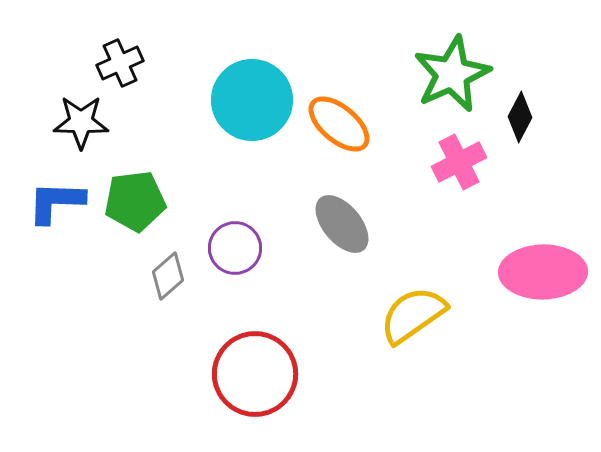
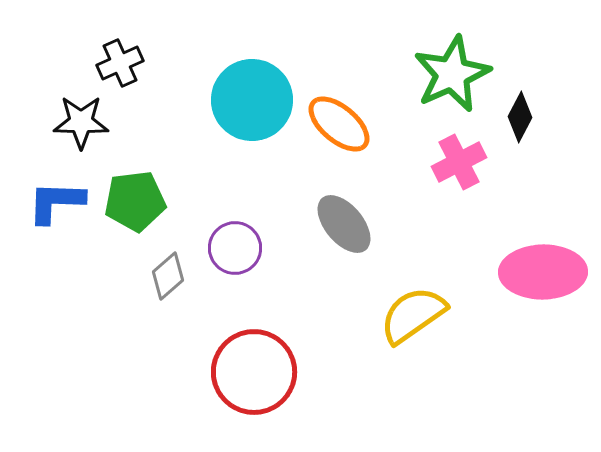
gray ellipse: moved 2 px right
red circle: moved 1 px left, 2 px up
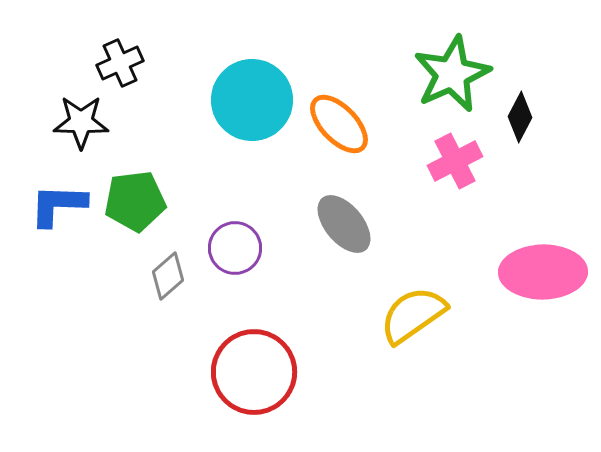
orange ellipse: rotated 6 degrees clockwise
pink cross: moved 4 px left, 1 px up
blue L-shape: moved 2 px right, 3 px down
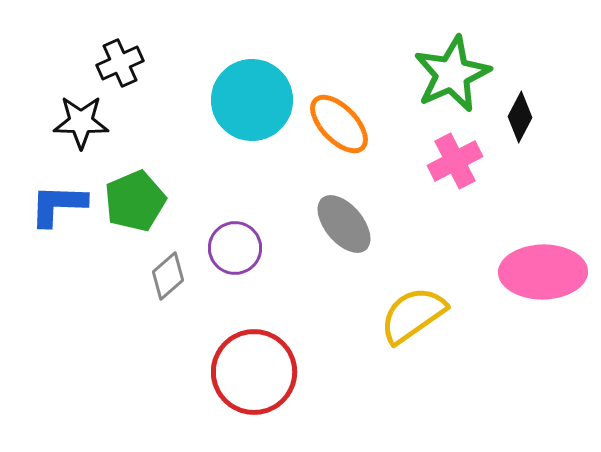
green pentagon: rotated 16 degrees counterclockwise
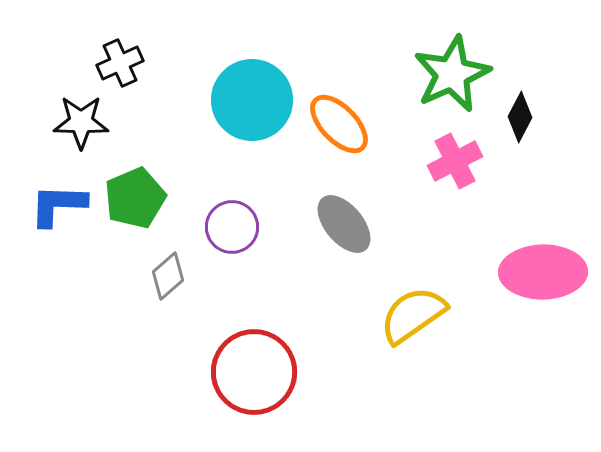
green pentagon: moved 3 px up
purple circle: moved 3 px left, 21 px up
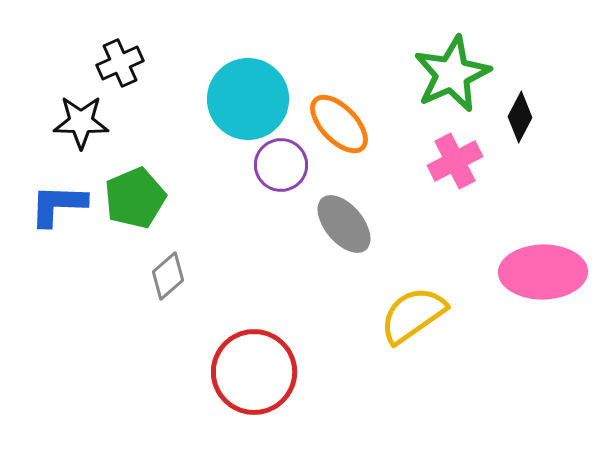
cyan circle: moved 4 px left, 1 px up
purple circle: moved 49 px right, 62 px up
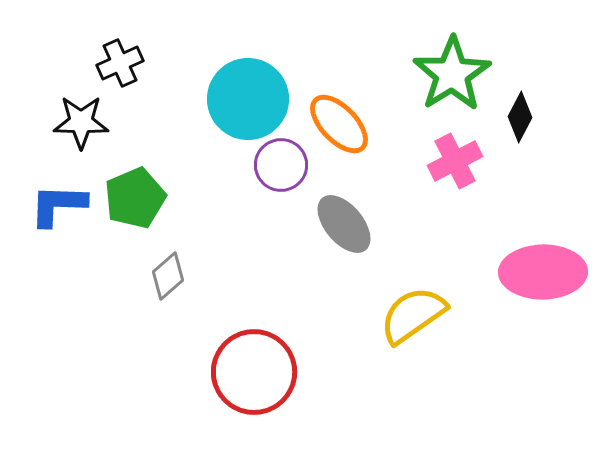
green star: rotated 8 degrees counterclockwise
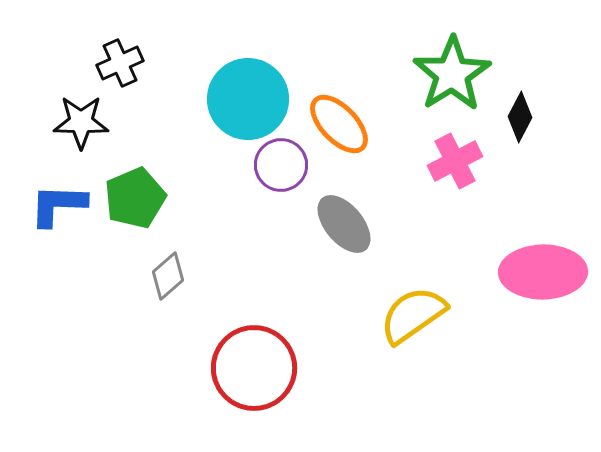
red circle: moved 4 px up
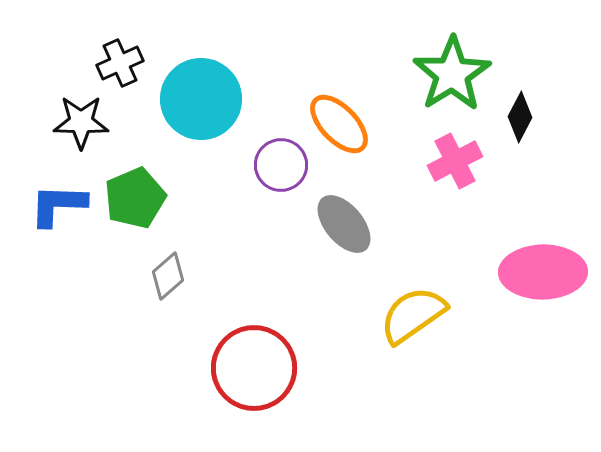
cyan circle: moved 47 px left
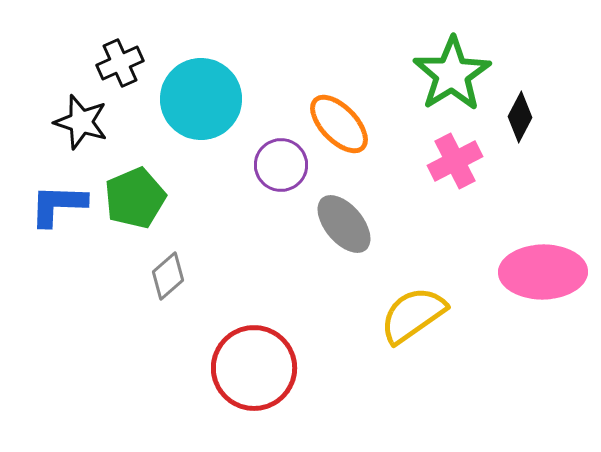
black star: rotated 16 degrees clockwise
